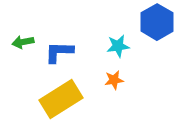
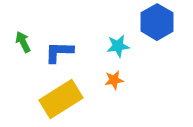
green arrow: rotated 75 degrees clockwise
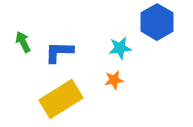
cyan star: moved 2 px right, 2 px down
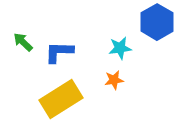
green arrow: rotated 20 degrees counterclockwise
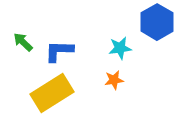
blue L-shape: moved 1 px up
yellow rectangle: moved 9 px left, 6 px up
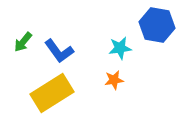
blue hexagon: moved 3 px down; rotated 20 degrees counterclockwise
green arrow: rotated 95 degrees counterclockwise
blue L-shape: rotated 128 degrees counterclockwise
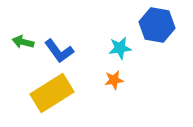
green arrow: rotated 65 degrees clockwise
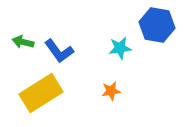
orange star: moved 3 px left, 11 px down
yellow rectangle: moved 11 px left
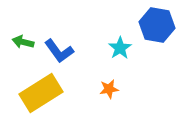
cyan star: rotated 25 degrees counterclockwise
orange star: moved 2 px left, 2 px up
